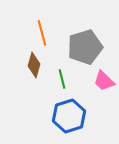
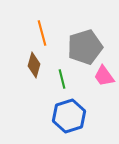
pink trapezoid: moved 5 px up; rotated 10 degrees clockwise
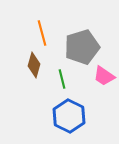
gray pentagon: moved 3 px left
pink trapezoid: rotated 20 degrees counterclockwise
blue hexagon: rotated 16 degrees counterclockwise
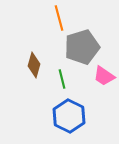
orange line: moved 17 px right, 15 px up
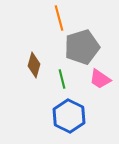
pink trapezoid: moved 4 px left, 3 px down
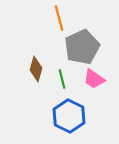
gray pentagon: rotated 8 degrees counterclockwise
brown diamond: moved 2 px right, 4 px down
pink trapezoid: moved 6 px left
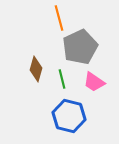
gray pentagon: moved 2 px left
pink trapezoid: moved 3 px down
blue hexagon: rotated 12 degrees counterclockwise
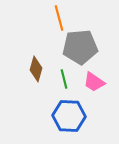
gray pentagon: rotated 20 degrees clockwise
green line: moved 2 px right
blue hexagon: rotated 12 degrees counterclockwise
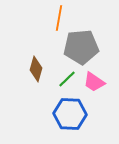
orange line: rotated 25 degrees clockwise
gray pentagon: moved 1 px right
green line: moved 3 px right; rotated 60 degrees clockwise
blue hexagon: moved 1 px right, 2 px up
